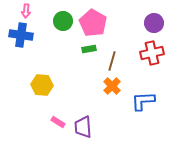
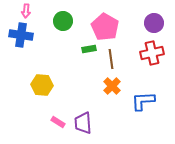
pink pentagon: moved 12 px right, 4 px down
brown line: moved 1 px left, 2 px up; rotated 24 degrees counterclockwise
purple trapezoid: moved 4 px up
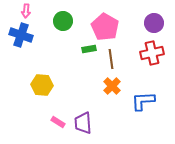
blue cross: rotated 10 degrees clockwise
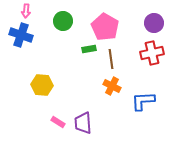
orange cross: rotated 18 degrees counterclockwise
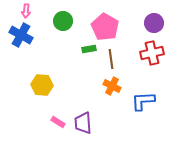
blue cross: rotated 10 degrees clockwise
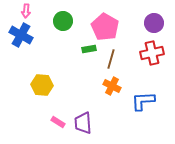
brown line: rotated 24 degrees clockwise
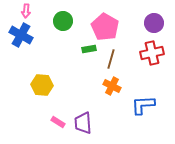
blue L-shape: moved 4 px down
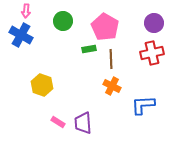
brown line: rotated 18 degrees counterclockwise
yellow hexagon: rotated 15 degrees clockwise
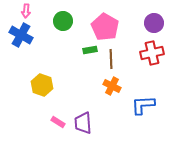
green rectangle: moved 1 px right, 1 px down
